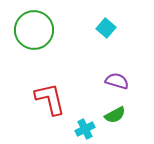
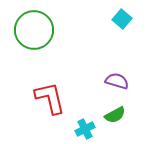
cyan square: moved 16 px right, 9 px up
red L-shape: moved 1 px up
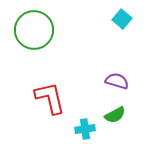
cyan cross: rotated 18 degrees clockwise
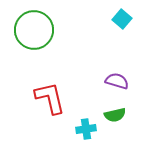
green semicircle: rotated 15 degrees clockwise
cyan cross: moved 1 px right
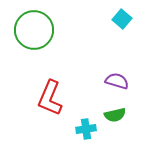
red L-shape: rotated 144 degrees counterclockwise
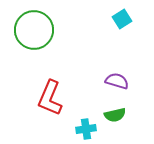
cyan square: rotated 18 degrees clockwise
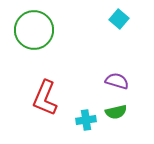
cyan square: moved 3 px left; rotated 18 degrees counterclockwise
red L-shape: moved 5 px left
green semicircle: moved 1 px right, 3 px up
cyan cross: moved 9 px up
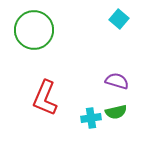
cyan cross: moved 5 px right, 2 px up
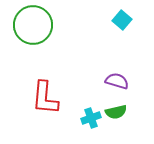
cyan square: moved 3 px right, 1 px down
green circle: moved 1 px left, 5 px up
red L-shape: rotated 18 degrees counterclockwise
cyan cross: rotated 12 degrees counterclockwise
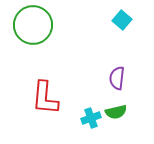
purple semicircle: moved 3 px up; rotated 100 degrees counterclockwise
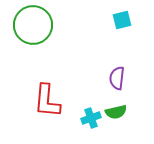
cyan square: rotated 36 degrees clockwise
red L-shape: moved 2 px right, 3 px down
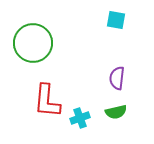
cyan square: moved 6 px left; rotated 24 degrees clockwise
green circle: moved 18 px down
cyan cross: moved 11 px left
